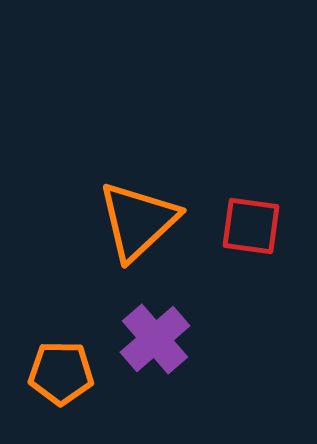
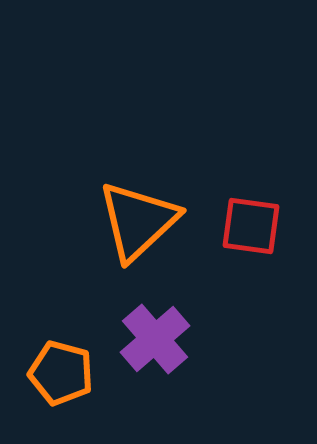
orange pentagon: rotated 14 degrees clockwise
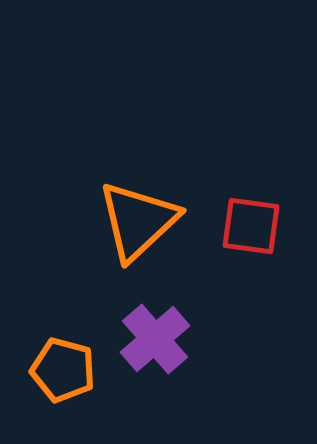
orange pentagon: moved 2 px right, 3 px up
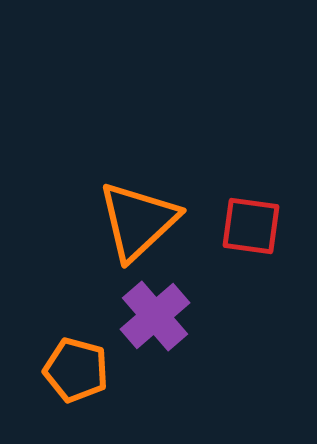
purple cross: moved 23 px up
orange pentagon: moved 13 px right
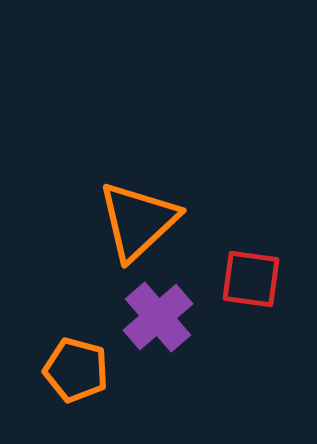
red square: moved 53 px down
purple cross: moved 3 px right, 1 px down
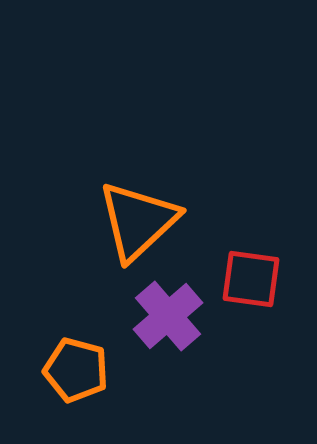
purple cross: moved 10 px right, 1 px up
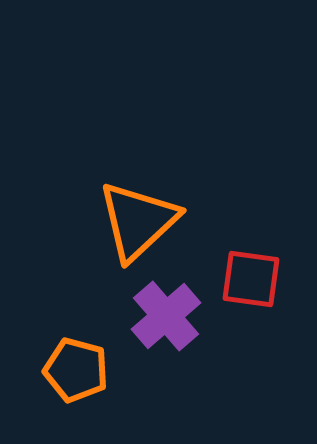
purple cross: moved 2 px left
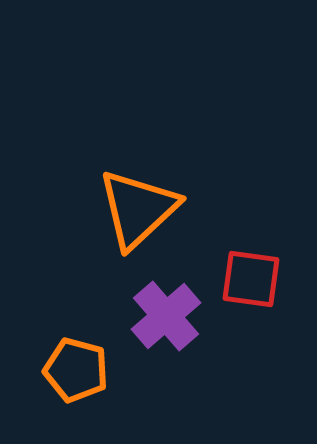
orange triangle: moved 12 px up
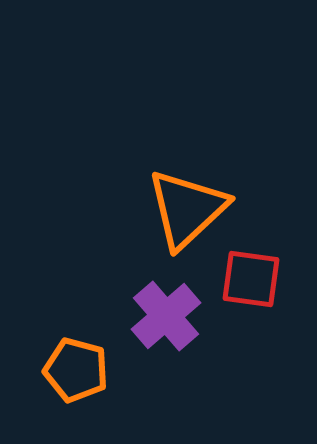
orange triangle: moved 49 px right
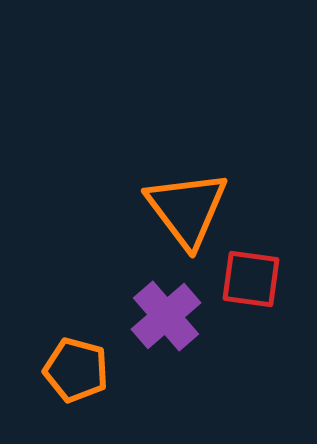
orange triangle: rotated 24 degrees counterclockwise
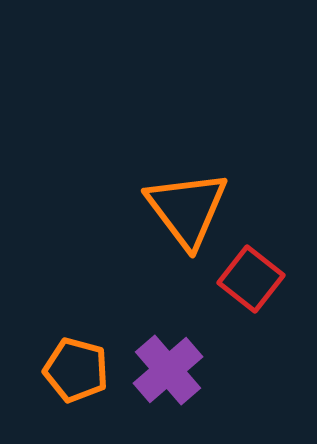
red square: rotated 30 degrees clockwise
purple cross: moved 2 px right, 54 px down
